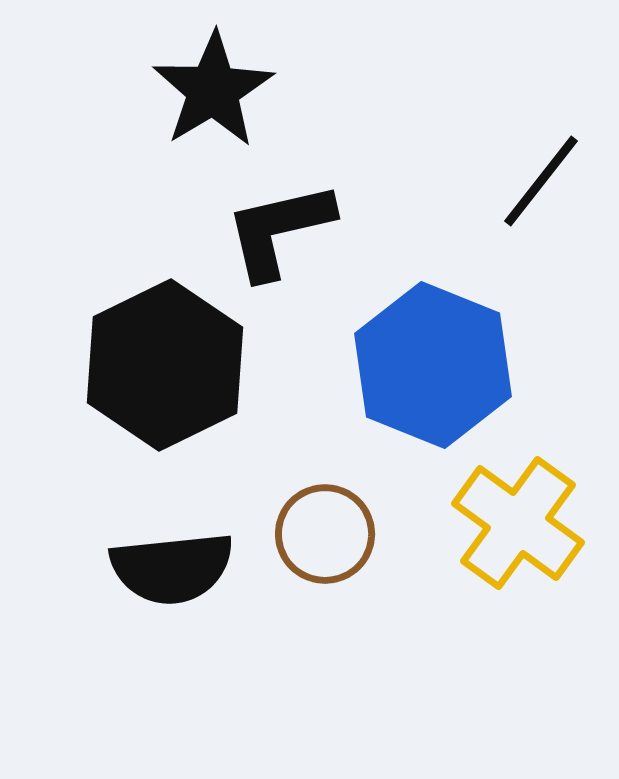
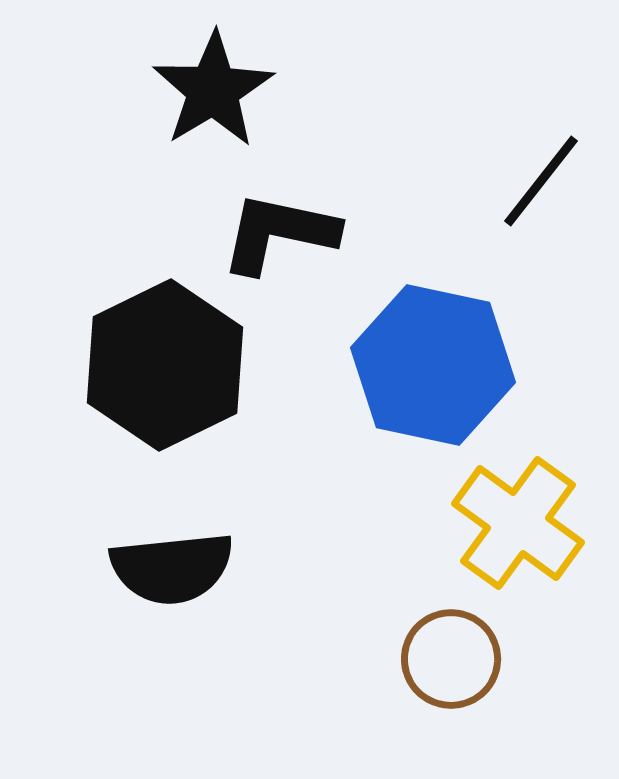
black L-shape: moved 3 px down; rotated 25 degrees clockwise
blue hexagon: rotated 10 degrees counterclockwise
brown circle: moved 126 px right, 125 px down
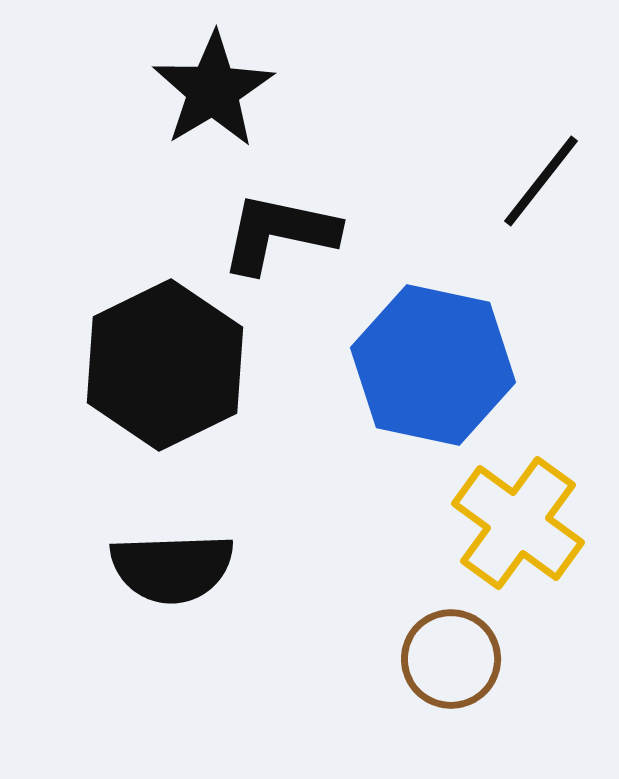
black semicircle: rotated 4 degrees clockwise
